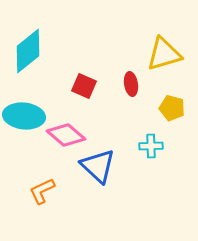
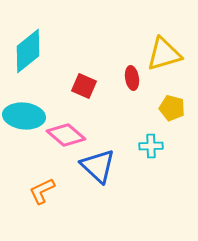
red ellipse: moved 1 px right, 6 px up
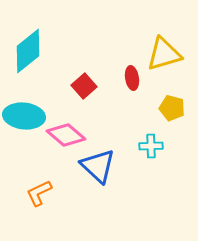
red square: rotated 25 degrees clockwise
orange L-shape: moved 3 px left, 2 px down
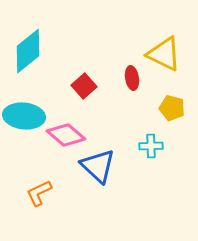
yellow triangle: rotated 42 degrees clockwise
